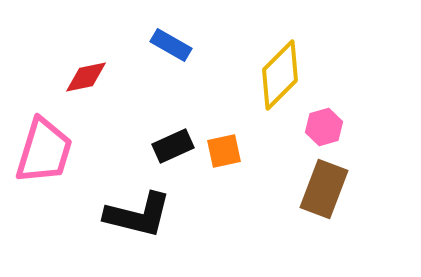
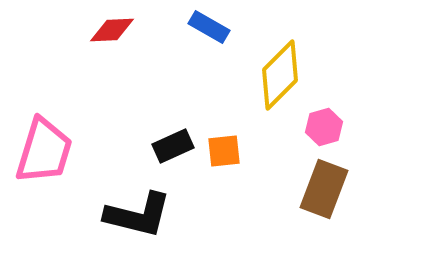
blue rectangle: moved 38 px right, 18 px up
red diamond: moved 26 px right, 47 px up; rotated 9 degrees clockwise
orange square: rotated 6 degrees clockwise
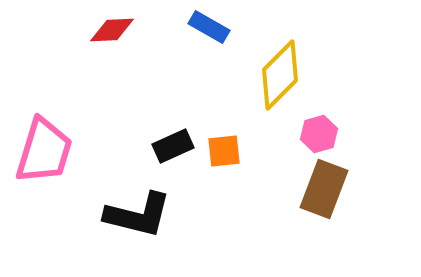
pink hexagon: moved 5 px left, 7 px down
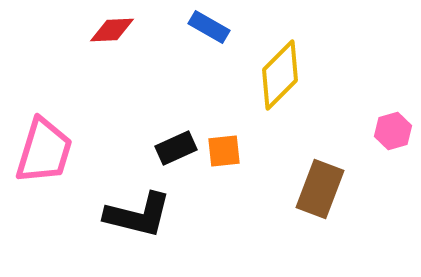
pink hexagon: moved 74 px right, 3 px up
black rectangle: moved 3 px right, 2 px down
brown rectangle: moved 4 px left
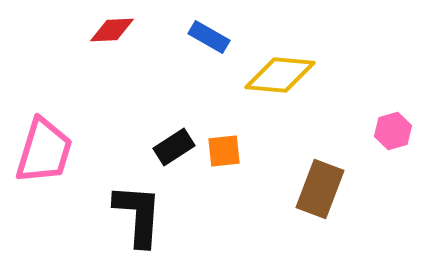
blue rectangle: moved 10 px down
yellow diamond: rotated 50 degrees clockwise
black rectangle: moved 2 px left, 1 px up; rotated 9 degrees counterclockwise
black L-shape: rotated 100 degrees counterclockwise
